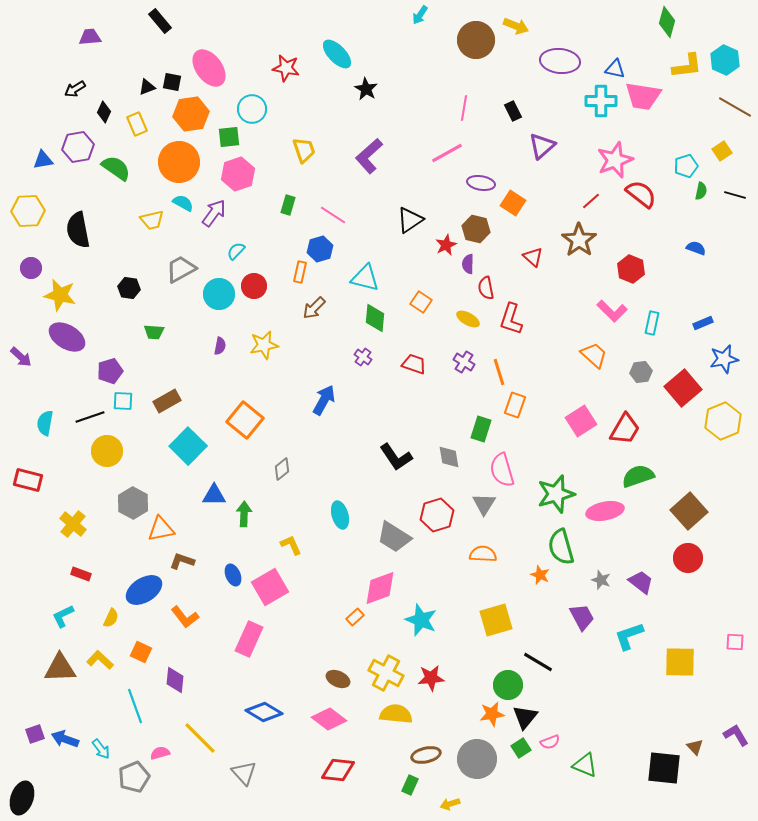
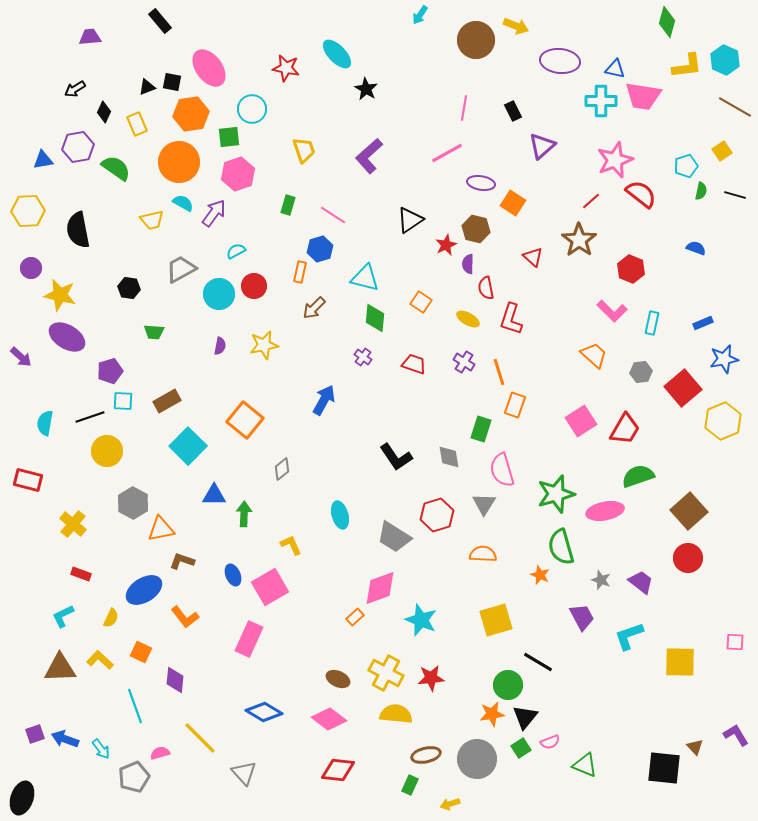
cyan semicircle at (236, 251): rotated 18 degrees clockwise
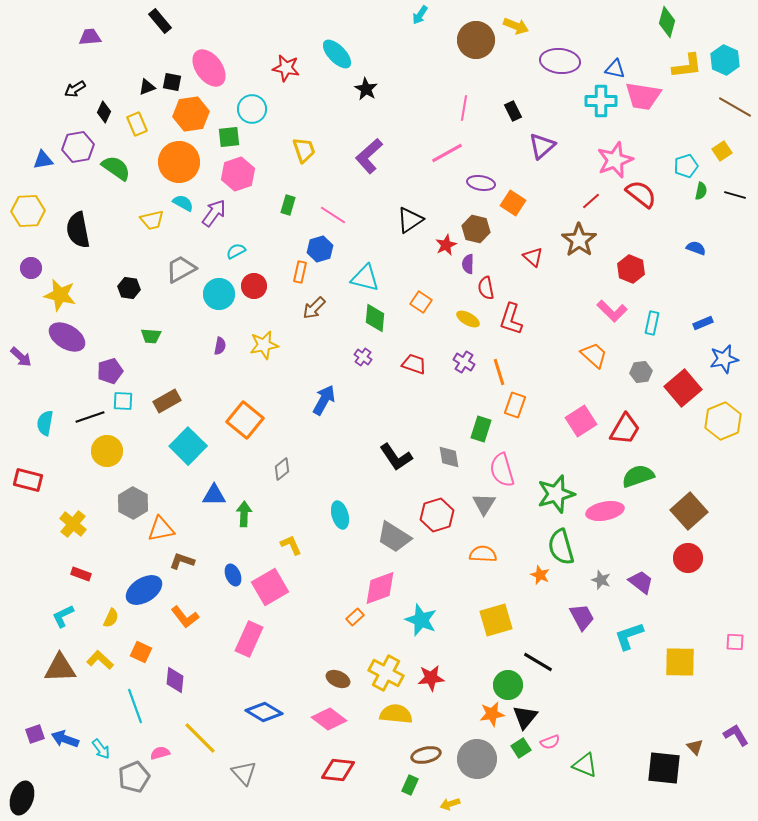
green trapezoid at (154, 332): moved 3 px left, 4 px down
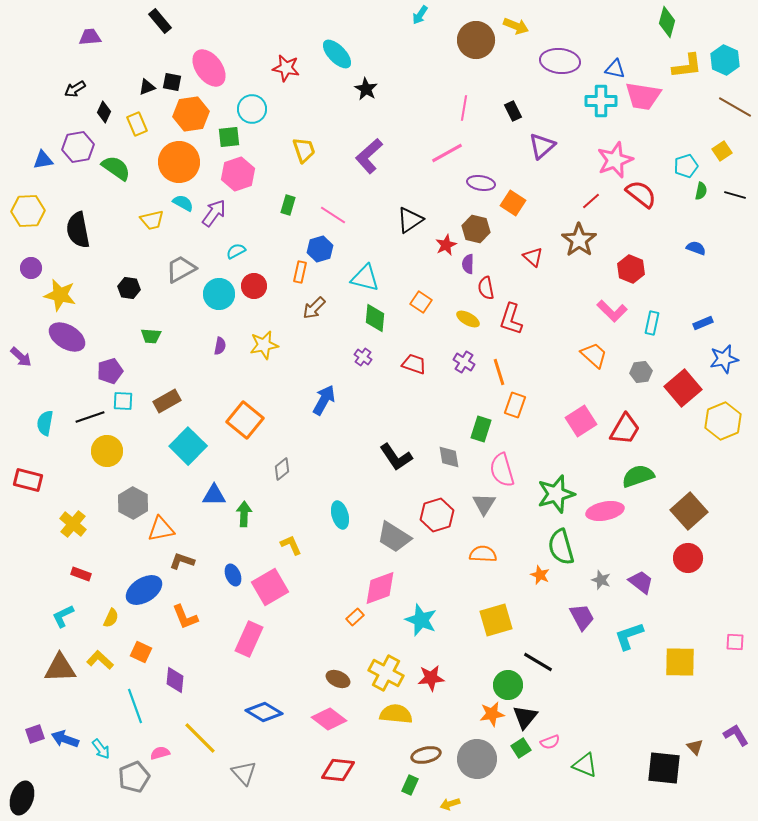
orange L-shape at (185, 617): rotated 16 degrees clockwise
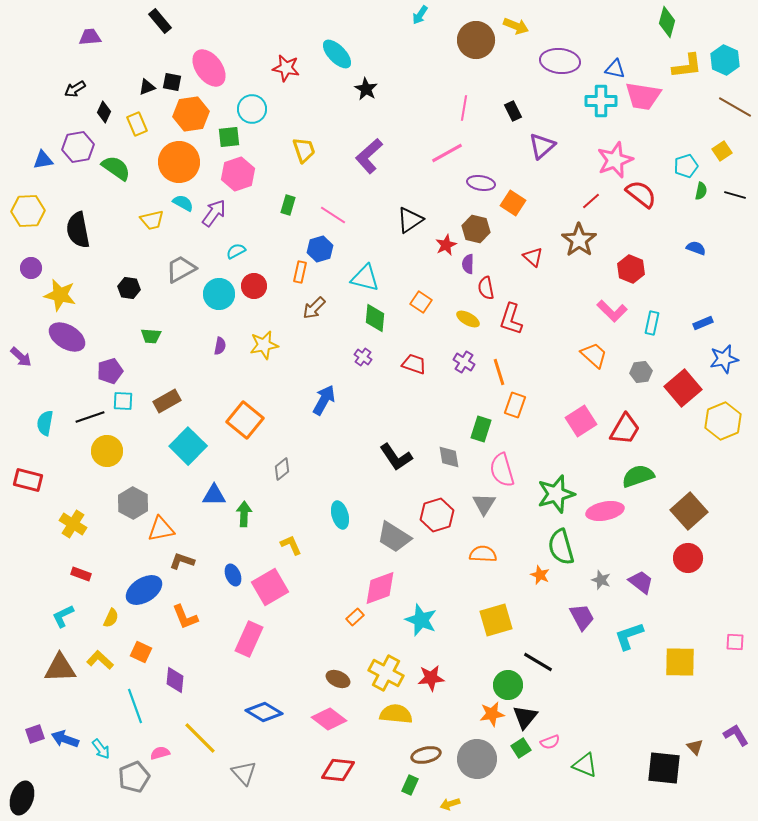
yellow cross at (73, 524): rotated 8 degrees counterclockwise
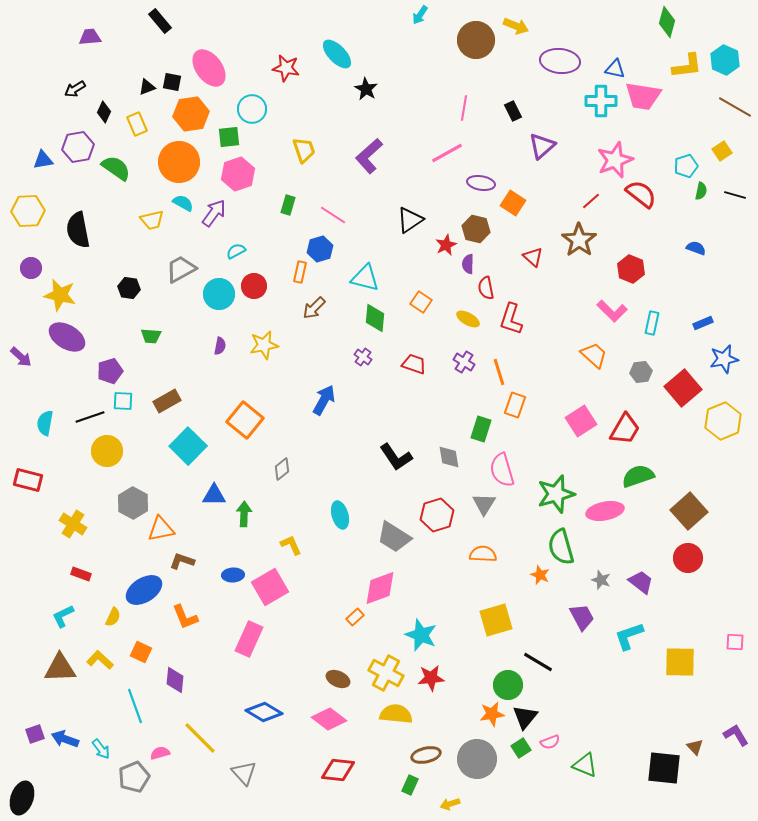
blue ellipse at (233, 575): rotated 70 degrees counterclockwise
yellow semicircle at (111, 618): moved 2 px right, 1 px up
cyan star at (421, 620): moved 15 px down
